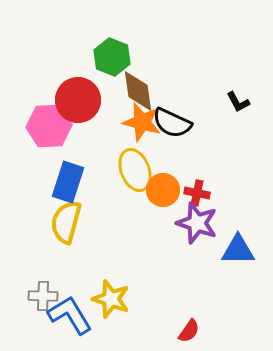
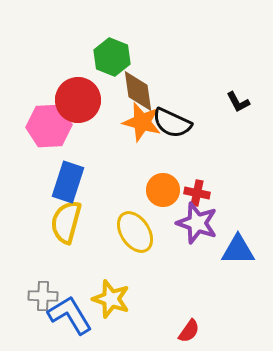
yellow ellipse: moved 62 px down; rotated 12 degrees counterclockwise
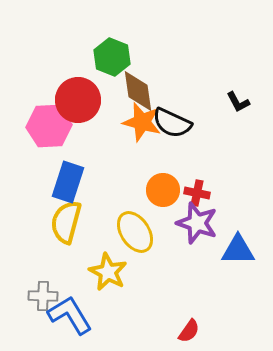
yellow star: moved 3 px left, 27 px up; rotated 9 degrees clockwise
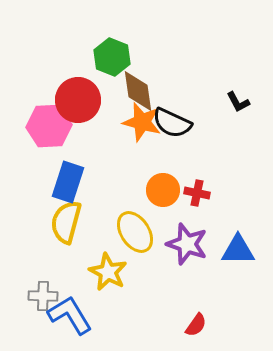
purple star: moved 10 px left, 21 px down
red semicircle: moved 7 px right, 6 px up
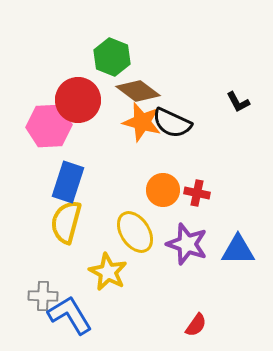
brown diamond: rotated 45 degrees counterclockwise
